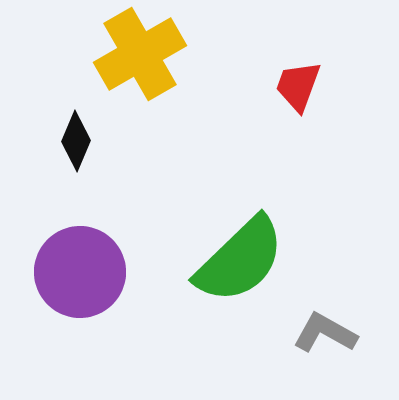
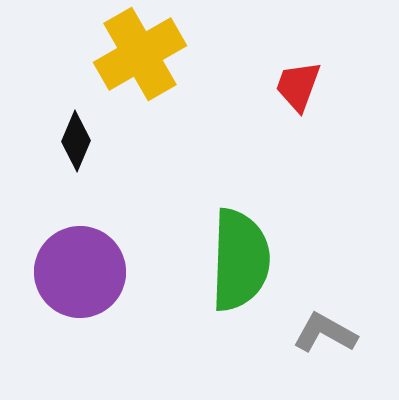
green semicircle: rotated 44 degrees counterclockwise
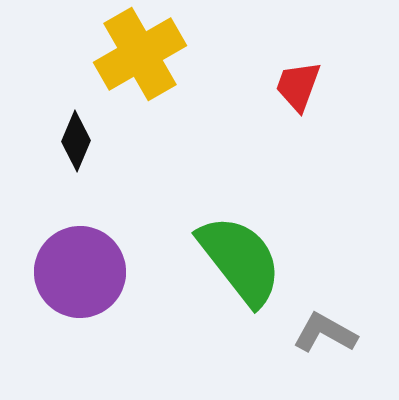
green semicircle: rotated 40 degrees counterclockwise
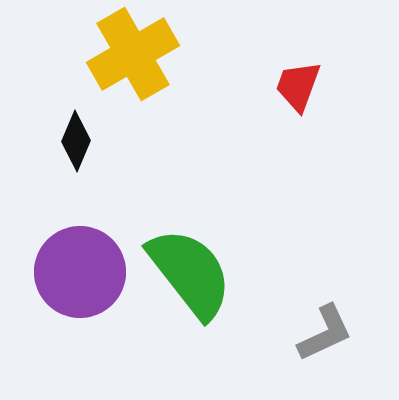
yellow cross: moved 7 px left
green semicircle: moved 50 px left, 13 px down
gray L-shape: rotated 126 degrees clockwise
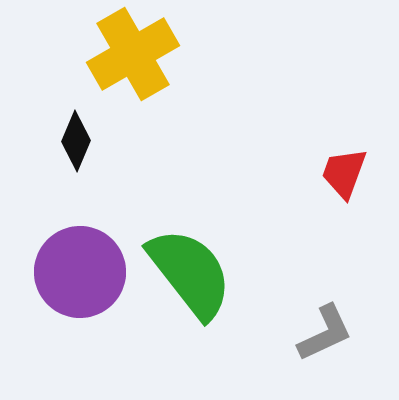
red trapezoid: moved 46 px right, 87 px down
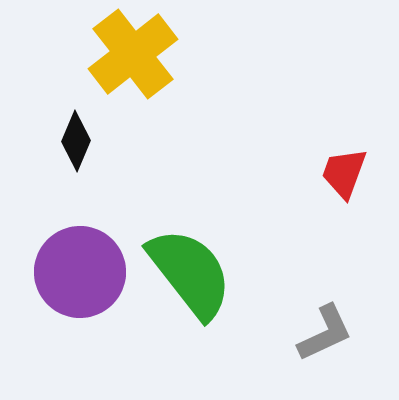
yellow cross: rotated 8 degrees counterclockwise
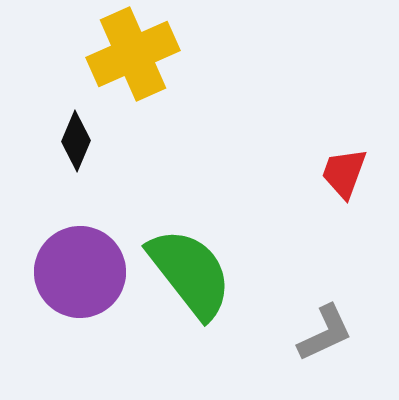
yellow cross: rotated 14 degrees clockwise
